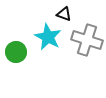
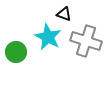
gray cross: moved 1 px left, 1 px down
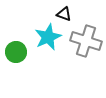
cyan star: rotated 20 degrees clockwise
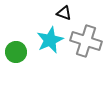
black triangle: moved 1 px up
cyan star: moved 2 px right, 3 px down
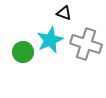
gray cross: moved 3 px down
green circle: moved 7 px right
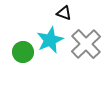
gray cross: rotated 28 degrees clockwise
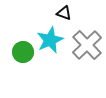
gray cross: moved 1 px right, 1 px down
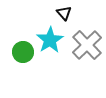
black triangle: rotated 28 degrees clockwise
cyan star: rotated 8 degrees counterclockwise
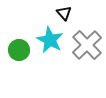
cyan star: rotated 12 degrees counterclockwise
green circle: moved 4 px left, 2 px up
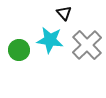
cyan star: rotated 20 degrees counterclockwise
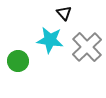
gray cross: moved 2 px down
green circle: moved 1 px left, 11 px down
